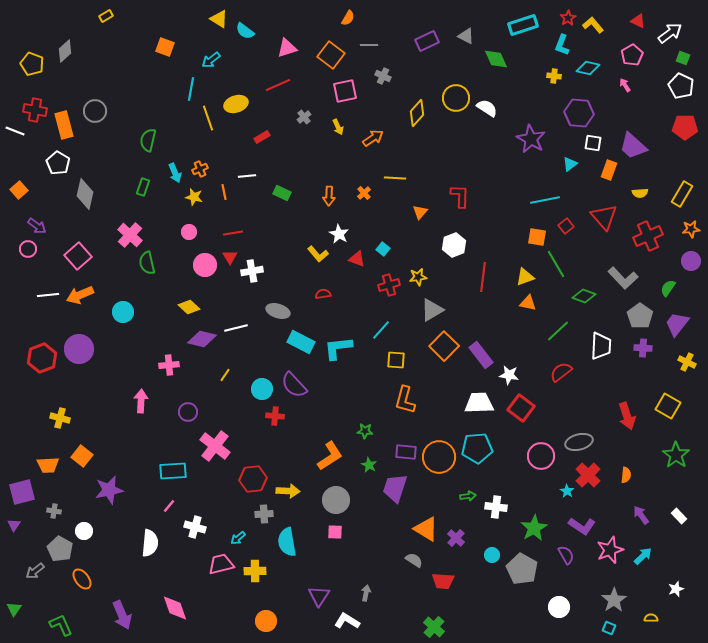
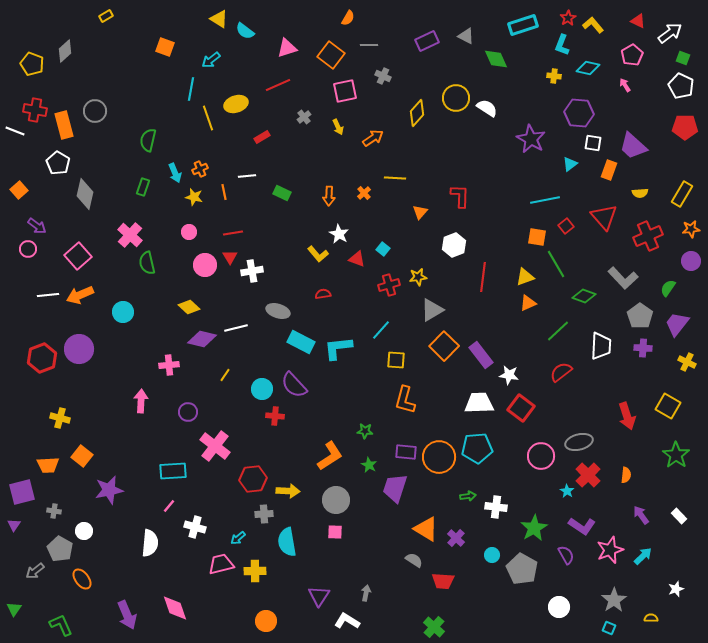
orange triangle at (528, 303): rotated 36 degrees counterclockwise
purple arrow at (122, 615): moved 5 px right
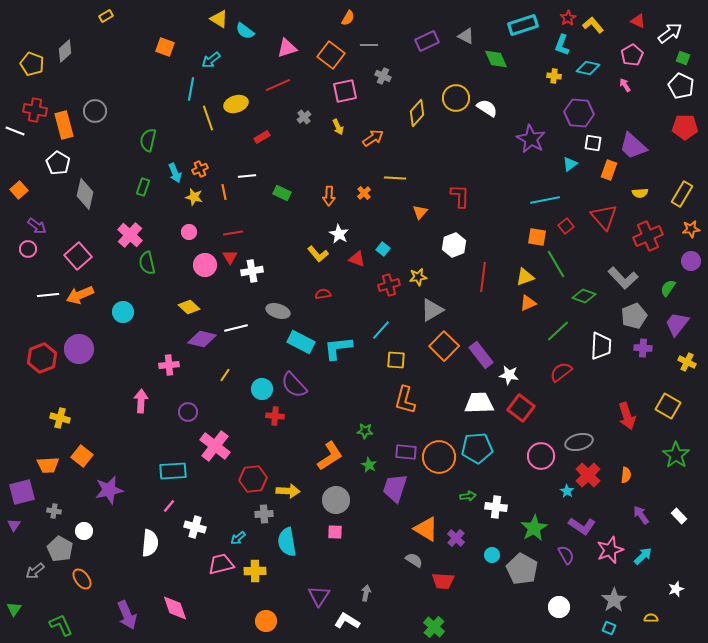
gray pentagon at (640, 316): moved 6 px left; rotated 15 degrees clockwise
